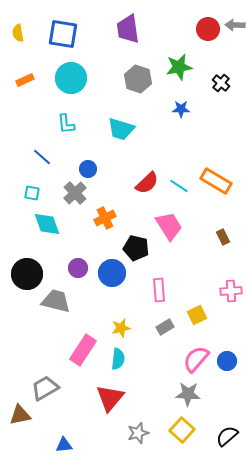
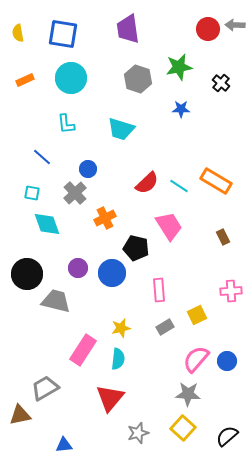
yellow square at (182, 430): moved 1 px right, 2 px up
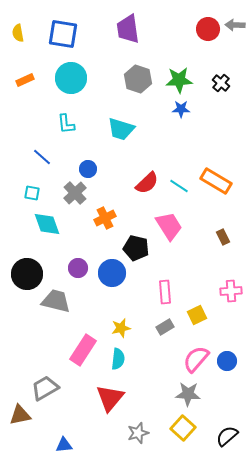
green star at (179, 67): moved 13 px down; rotated 8 degrees clockwise
pink rectangle at (159, 290): moved 6 px right, 2 px down
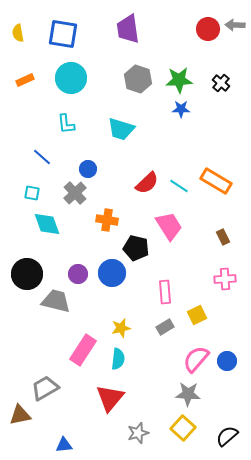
orange cross at (105, 218): moved 2 px right, 2 px down; rotated 35 degrees clockwise
purple circle at (78, 268): moved 6 px down
pink cross at (231, 291): moved 6 px left, 12 px up
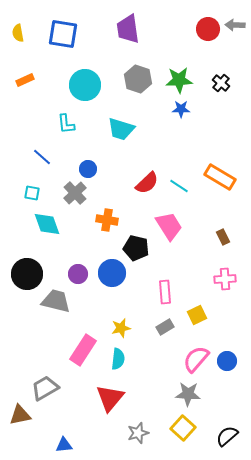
cyan circle at (71, 78): moved 14 px right, 7 px down
orange rectangle at (216, 181): moved 4 px right, 4 px up
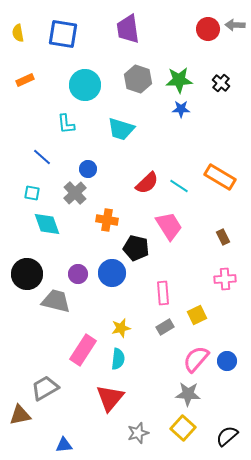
pink rectangle at (165, 292): moved 2 px left, 1 px down
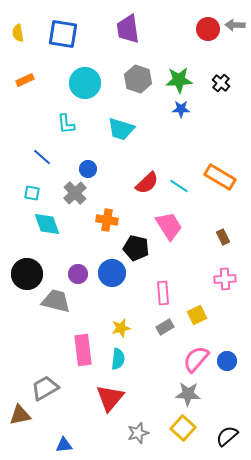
cyan circle at (85, 85): moved 2 px up
pink rectangle at (83, 350): rotated 40 degrees counterclockwise
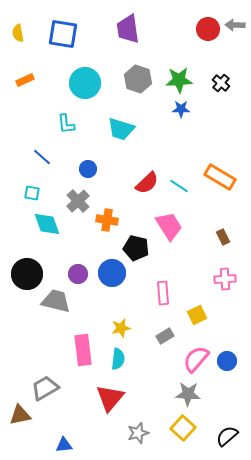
gray cross at (75, 193): moved 3 px right, 8 px down
gray rectangle at (165, 327): moved 9 px down
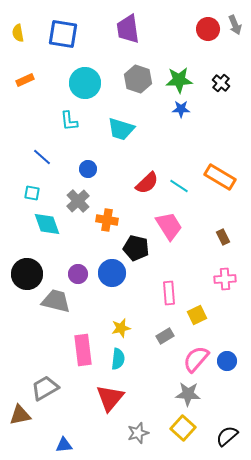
gray arrow at (235, 25): rotated 114 degrees counterclockwise
cyan L-shape at (66, 124): moved 3 px right, 3 px up
pink rectangle at (163, 293): moved 6 px right
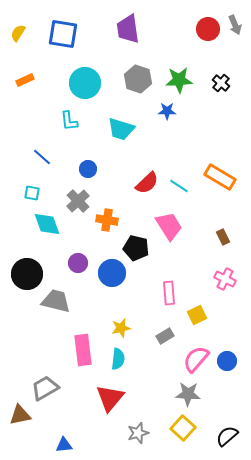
yellow semicircle at (18, 33): rotated 42 degrees clockwise
blue star at (181, 109): moved 14 px left, 2 px down
purple circle at (78, 274): moved 11 px up
pink cross at (225, 279): rotated 30 degrees clockwise
